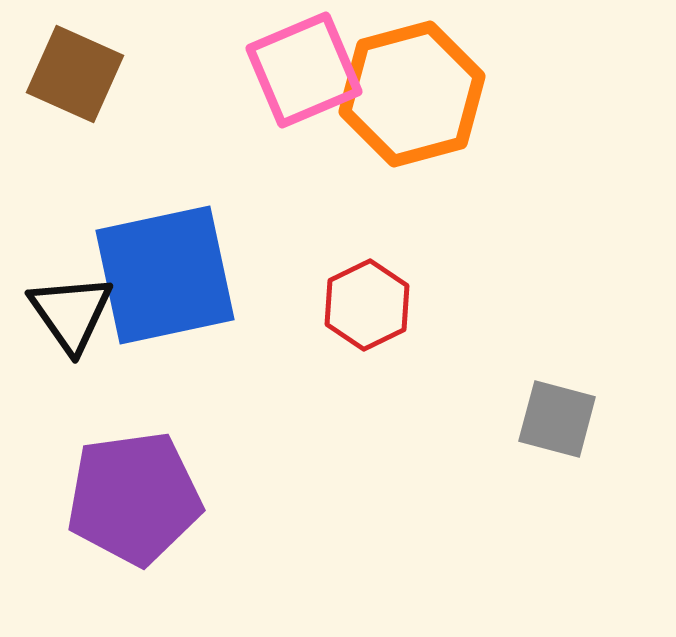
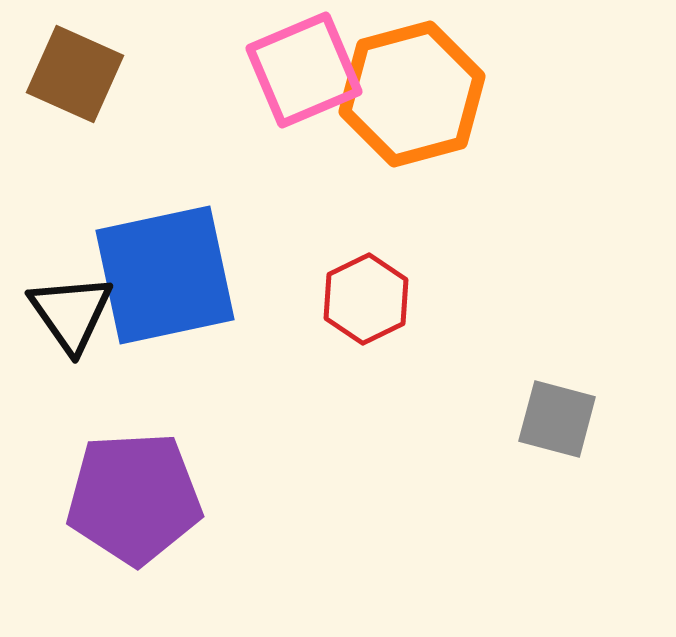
red hexagon: moved 1 px left, 6 px up
purple pentagon: rotated 5 degrees clockwise
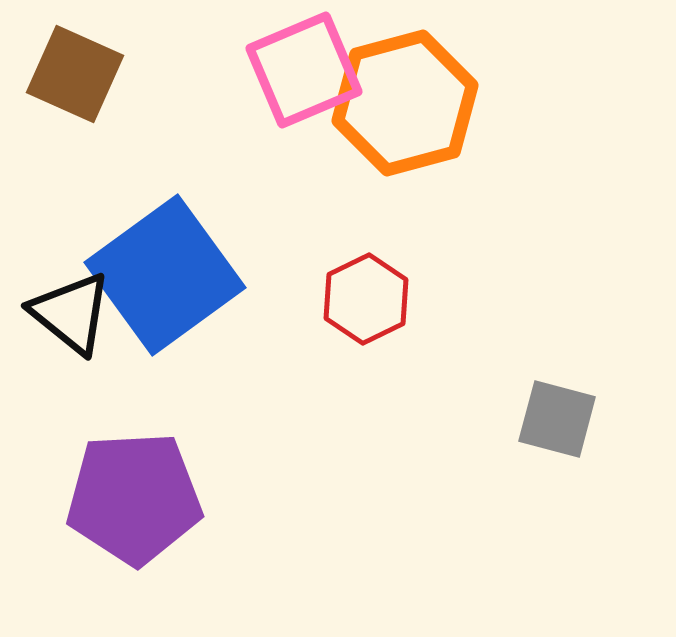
orange hexagon: moved 7 px left, 9 px down
blue square: rotated 24 degrees counterclockwise
black triangle: rotated 16 degrees counterclockwise
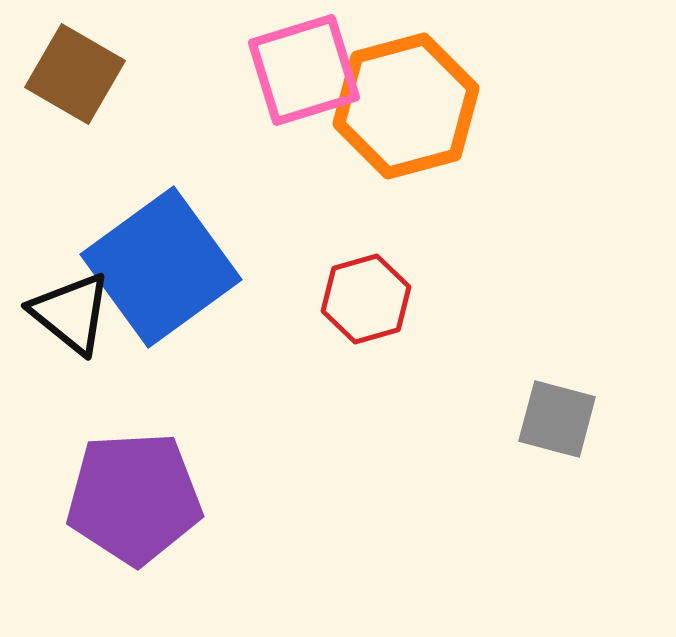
pink square: rotated 6 degrees clockwise
brown square: rotated 6 degrees clockwise
orange hexagon: moved 1 px right, 3 px down
blue square: moved 4 px left, 8 px up
red hexagon: rotated 10 degrees clockwise
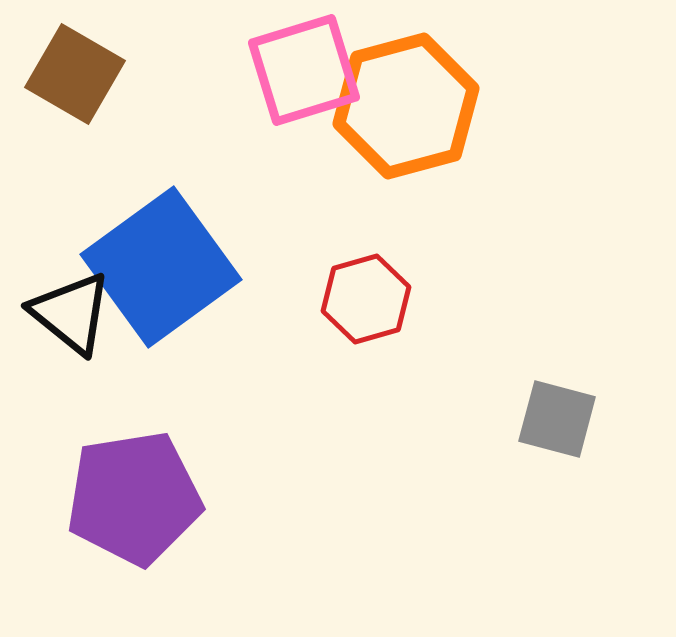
purple pentagon: rotated 6 degrees counterclockwise
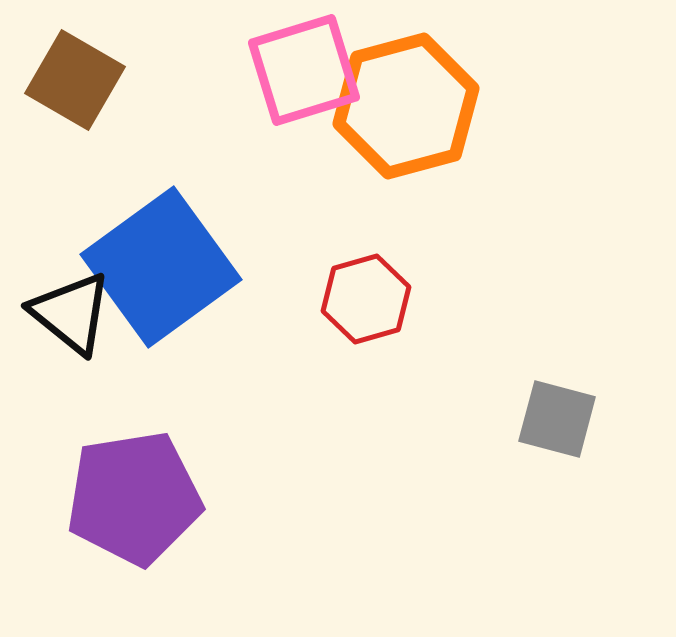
brown square: moved 6 px down
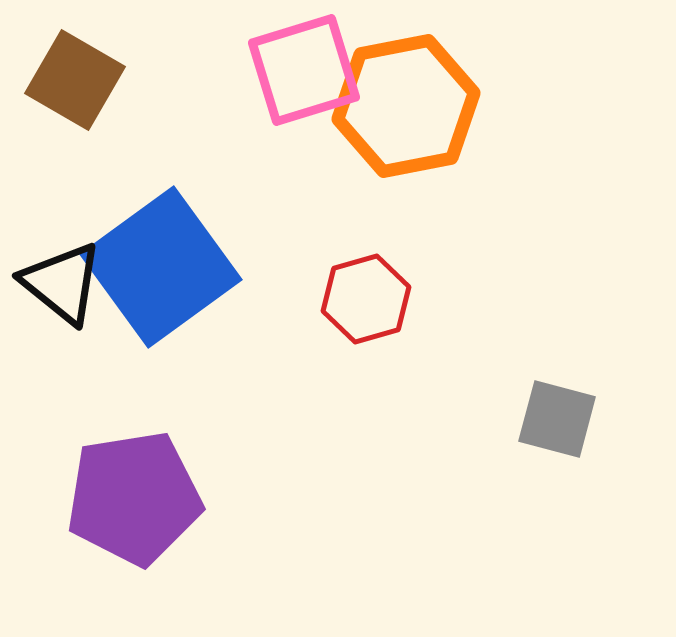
orange hexagon: rotated 4 degrees clockwise
black triangle: moved 9 px left, 30 px up
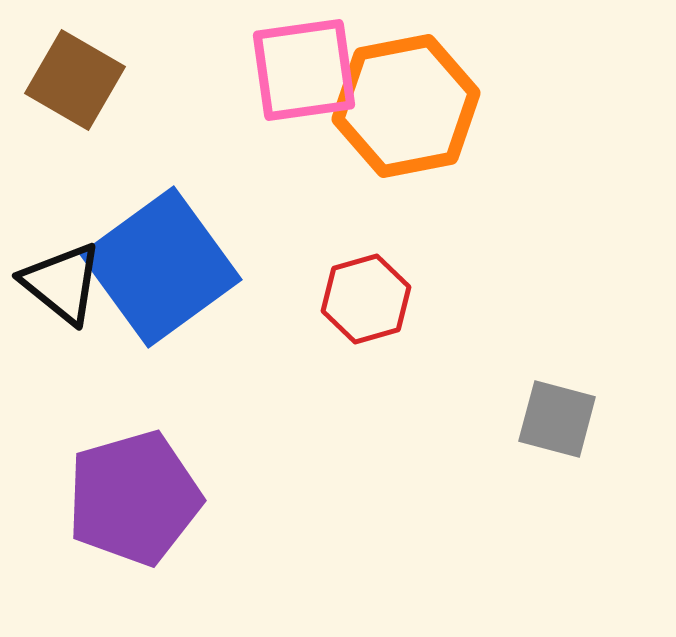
pink square: rotated 9 degrees clockwise
purple pentagon: rotated 7 degrees counterclockwise
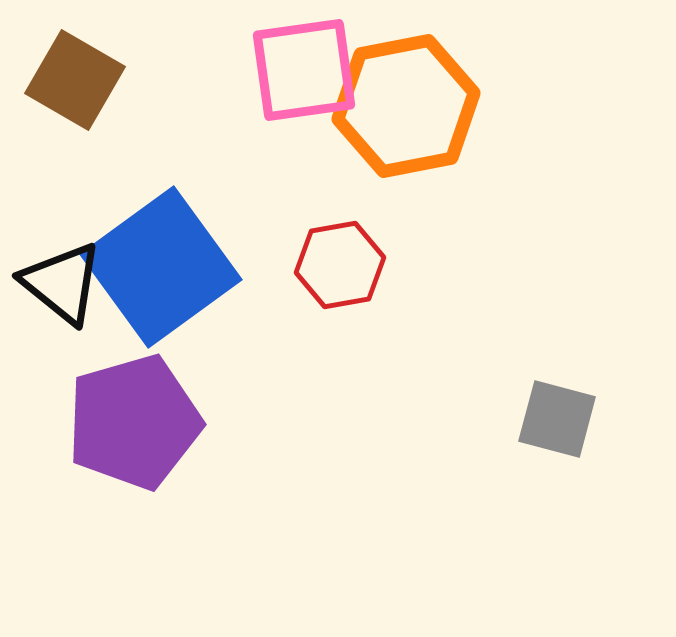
red hexagon: moved 26 px left, 34 px up; rotated 6 degrees clockwise
purple pentagon: moved 76 px up
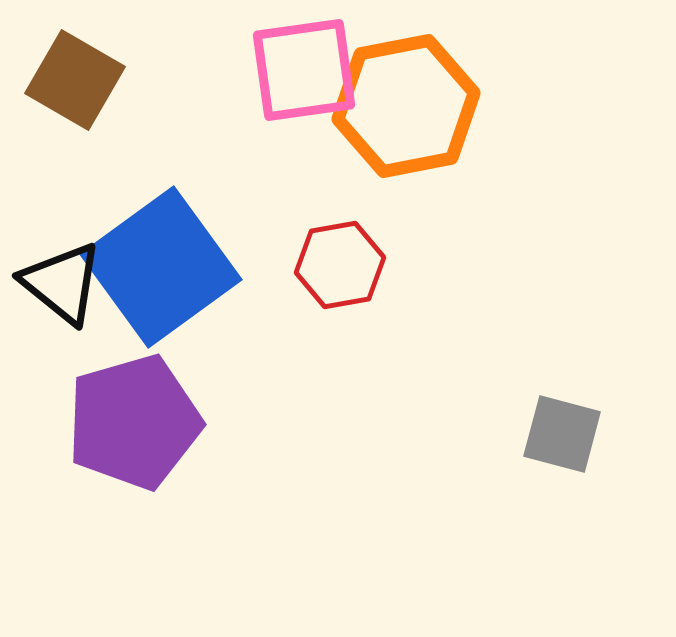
gray square: moved 5 px right, 15 px down
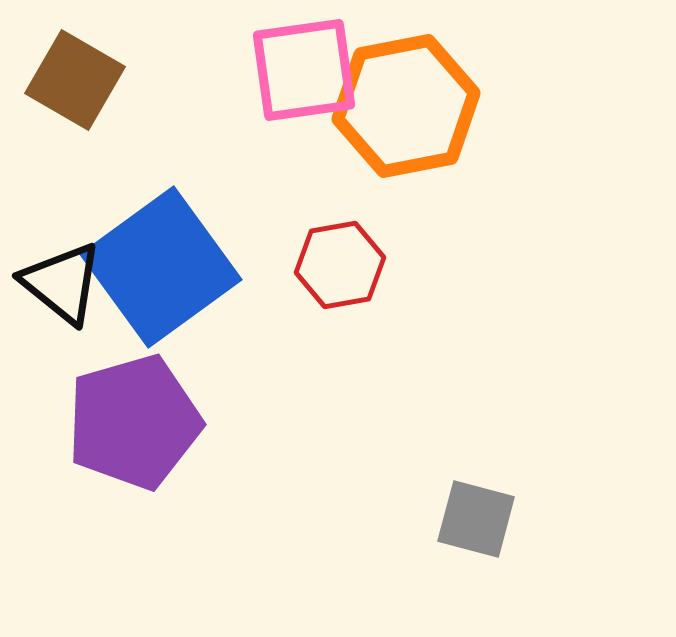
gray square: moved 86 px left, 85 px down
